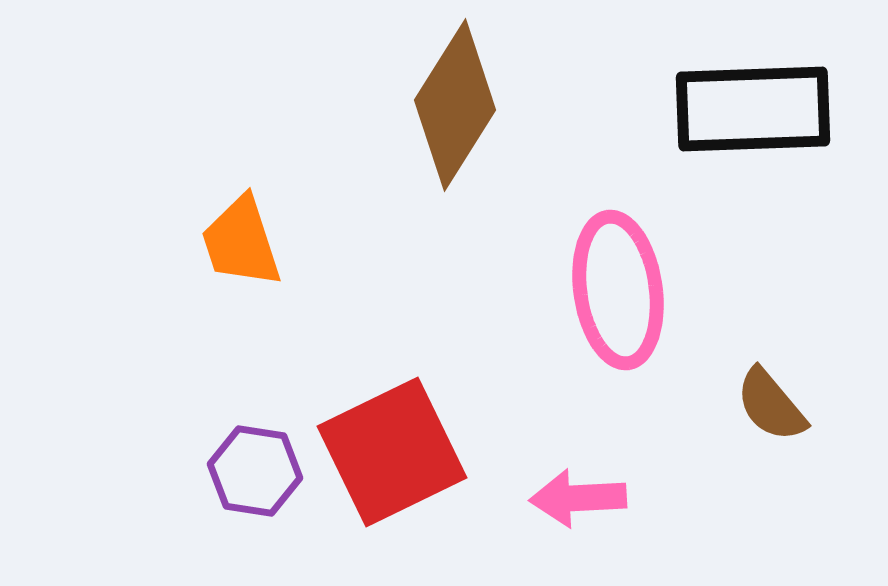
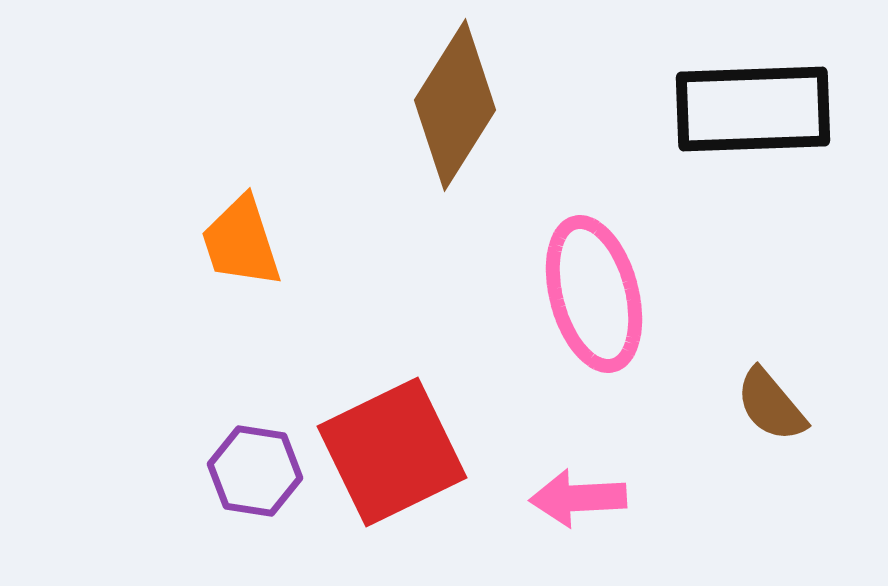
pink ellipse: moved 24 px left, 4 px down; rotated 7 degrees counterclockwise
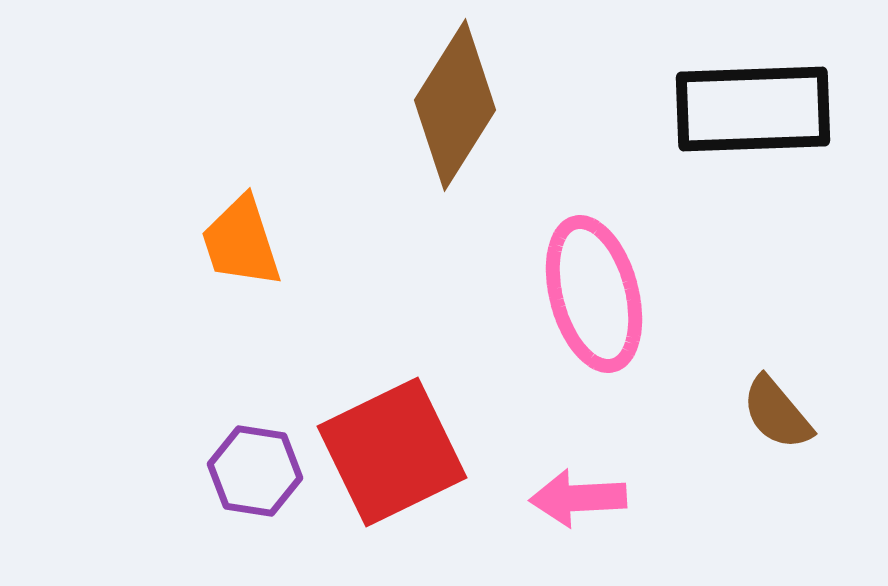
brown semicircle: moved 6 px right, 8 px down
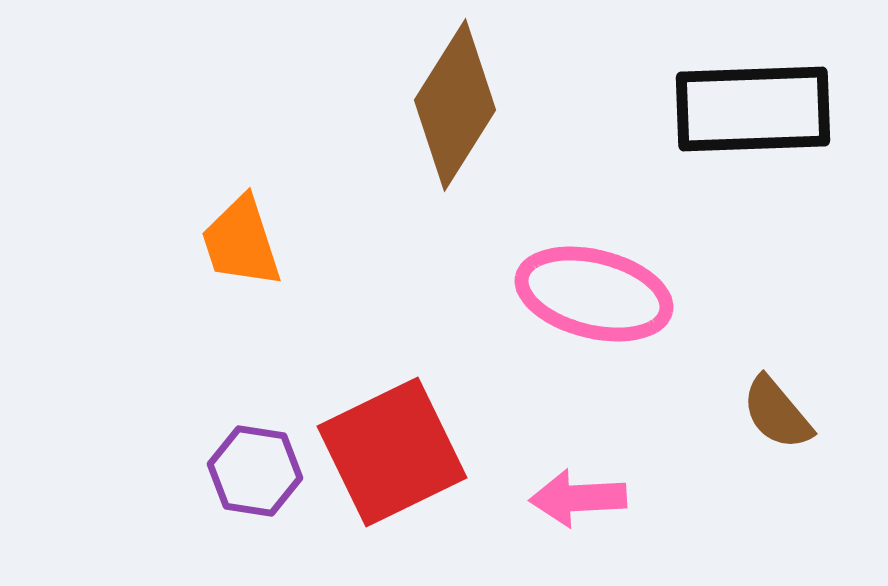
pink ellipse: rotated 61 degrees counterclockwise
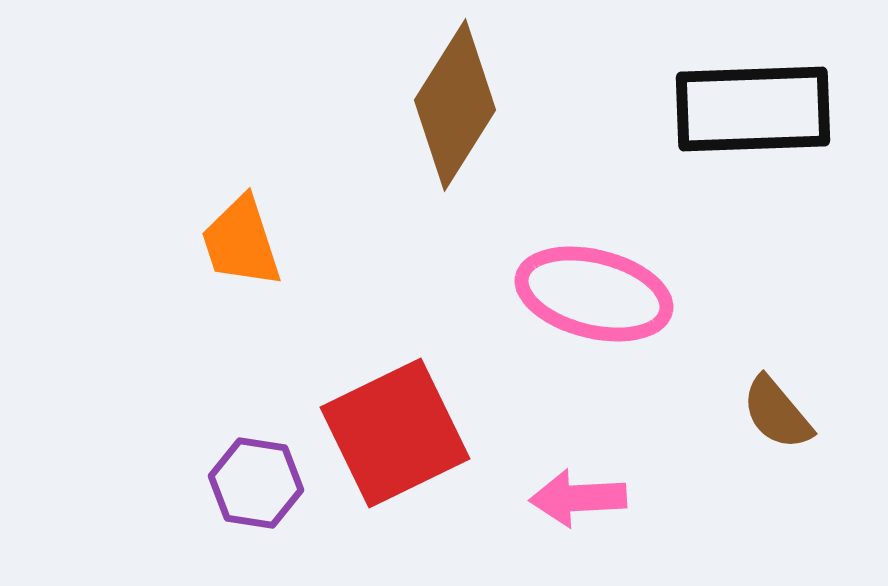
red square: moved 3 px right, 19 px up
purple hexagon: moved 1 px right, 12 px down
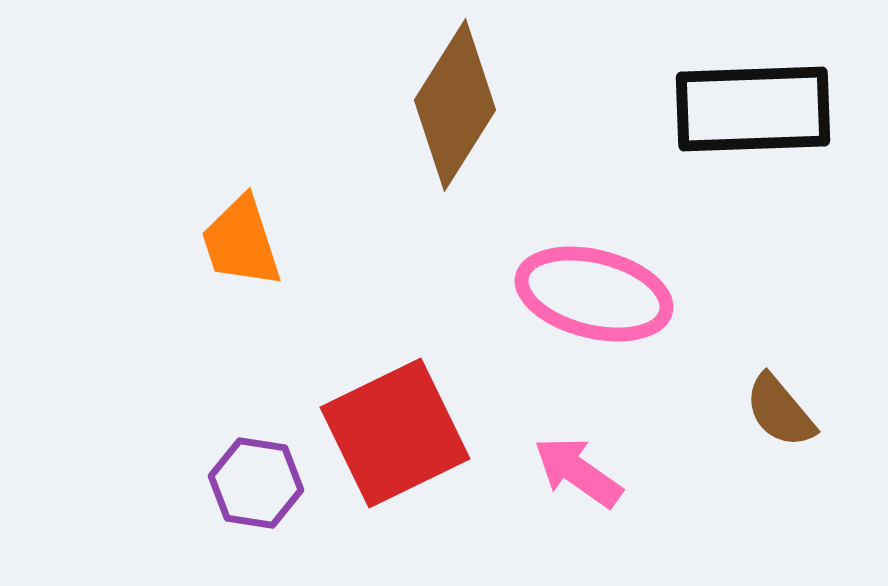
brown semicircle: moved 3 px right, 2 px up
pink arrow: moved 26 px up; rotated 38 degrees clockwise
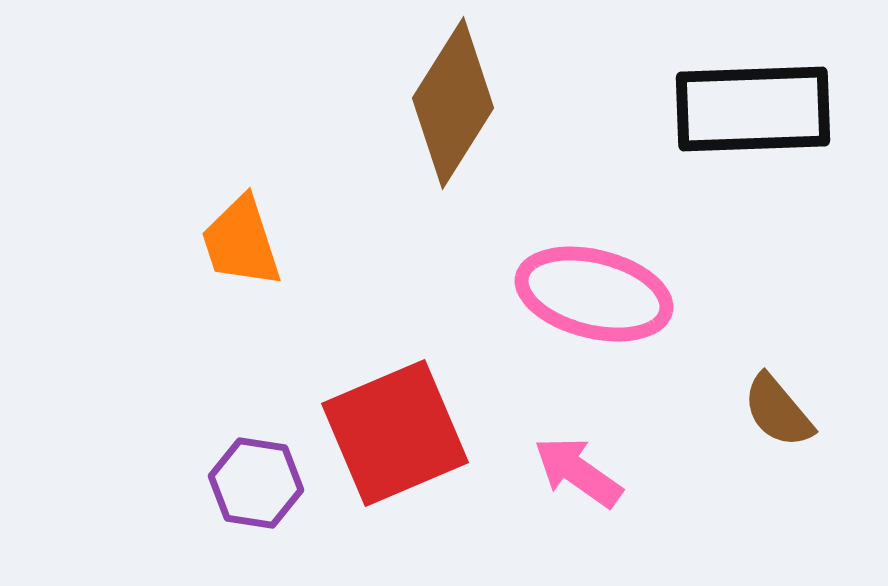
brown diamond: moved 2 px left, 2 px up
brown semicircle: moved 2 px left
red square: rotated 3 degrees clockwise
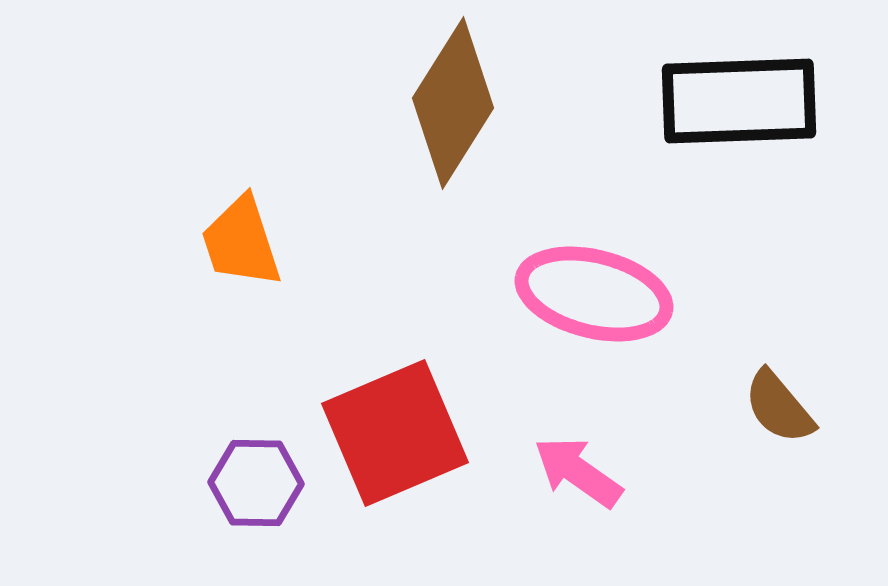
black rectangle: moved 14 px left, 8 px up
brown semicircle: moved 1 px right, 4 px up
purple hexagon: rotated 8 degrees counterclockwise
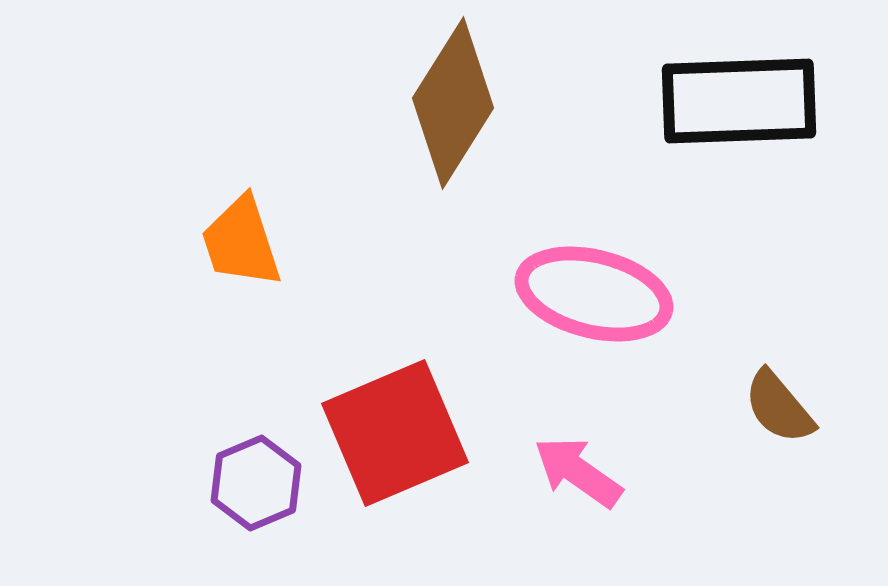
purple hexagon: rotated 24 degrees counterclockwise
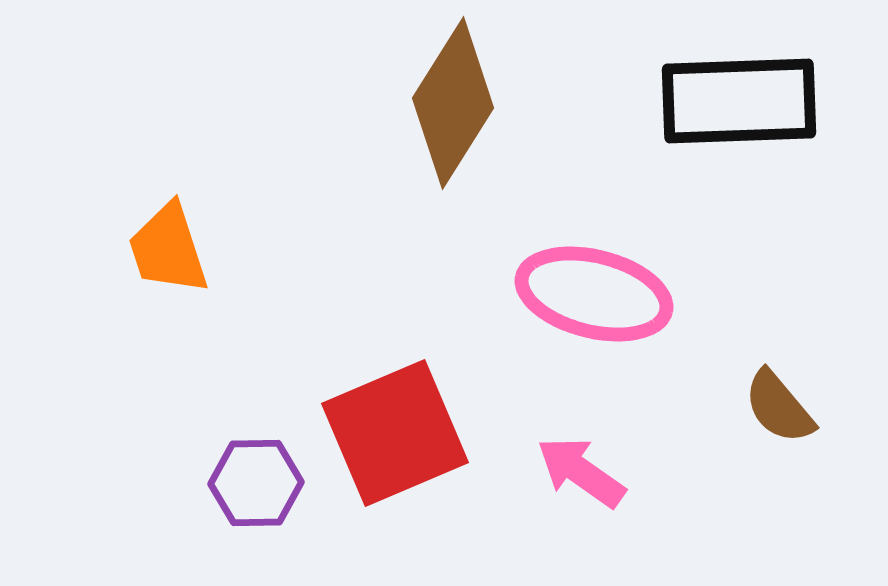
orange trapezoid: moved 73 px left, 7 px down
pink arrow: moved 3 px right
purple hexagon: rotated 22 degrees clockwise
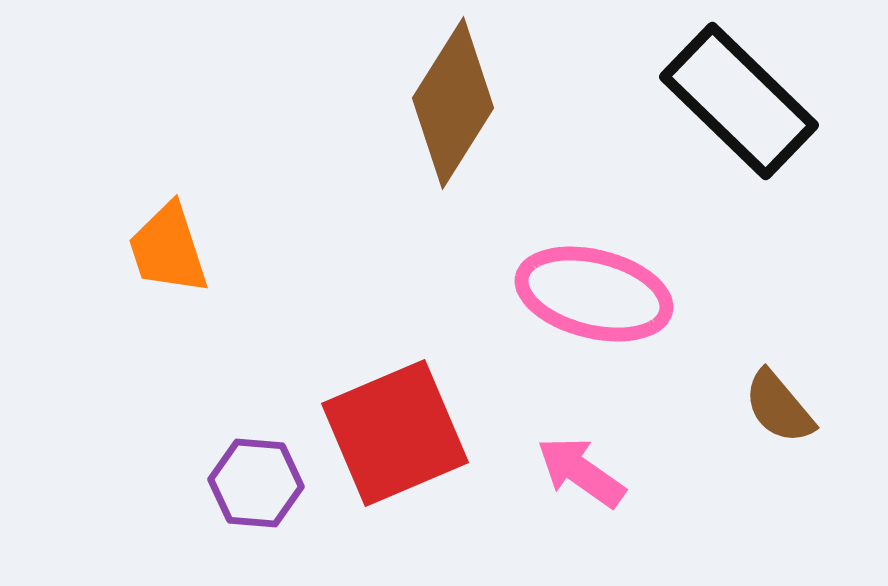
black rectangle: rotated 46 degrees clockwise
purple hexagon: rotated 6 degrees clockwise
